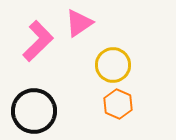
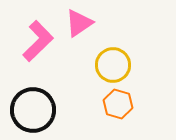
orange hexagon: rotated 8 degrees counterclockwise
black circle: moved 1 px left, 1 px up
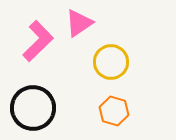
yellow circle: moved 2 px left, 3 px up
orange hexagon: moved 4 px left, 7 px down
black circle: moved 2 px up
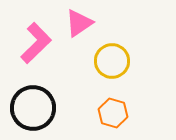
pink L-shape: moved 2 px left, 2 px down
yellow circle: moved 1 px right, 1 px up
orange hexagon: moved 1 px left, 2 px down
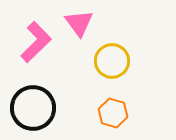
pink triangle: rotated 32 degrees counterclockwise
pink L-shape: moved 1 px up
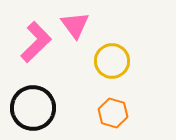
pink triangle: moved 4 px left, 2 px down
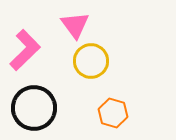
pink L-shape: moved 11 px left, 8 px down
yellow circle: moved 21 px left
black circle: moved 1 px right
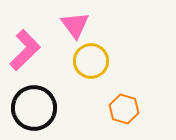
orange hexagon: moved 11 px right, 4 px up
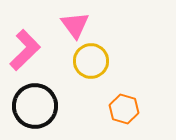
black circle: moved 1 px right, 2 px up
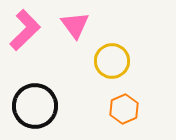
pink L-shape: moved 20 px up
yellow circle: moved 21 px right
orange hexagon: rotated 20 degrees clockwise
